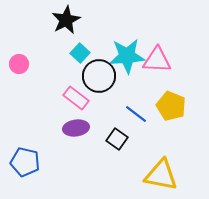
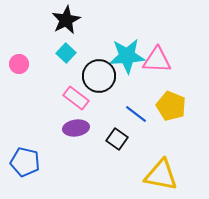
cyan square: moved 14 px left
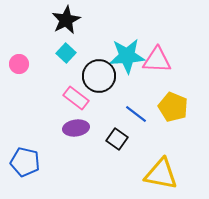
yellow pentagon: moved 2 px right, 1 px down
yellow triangle: moved 1 px up
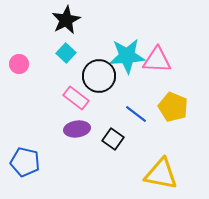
purple ellipse: moved 1 px right, 1 px down
black square: moved 4 px left
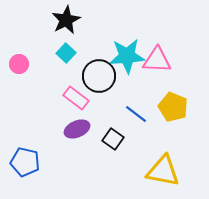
purple ellipse: rotated 15 degrees counterclockwise
yellow triangle: moved 2 px right, 3 px up
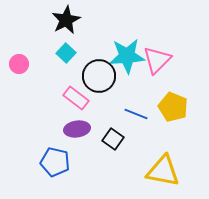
pink triangle: rotated 48 degrees counterclockwise
blue line: rotated 15 degrees counterclockwise
purple ellipse: rotated 15 degrees clockwise
blue pentagon: moved 30 px right
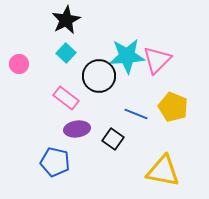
pink rectangle: moved 10 px left
